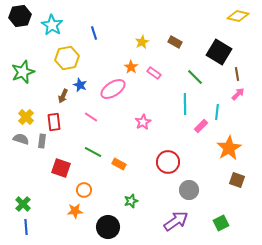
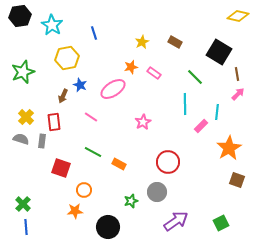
orange star at (131, 67): rotated 24 degrees clockwise
gray circle at (189, 190): moved 32 px left, 2 px down
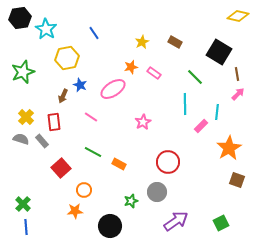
black hexagon at (20, 16): moved 2 px down
cyan star at (52, 25): moved 6 px left, 4 px down
blue line at (94, 33): rotated 16 degrees counterclockwise
gray rectangle at (42, 141): rotated 48 degrees counterclockwise
red square at (61, 168): rotated 30 degrees clockwise
black circle at (108, 227): moved 2 px right, 1 px up
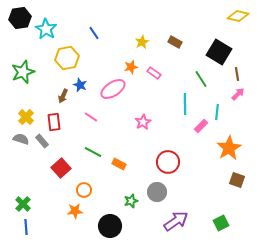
green line at (195, 77): moved 6 px right, 2 px down; rotated 12 degrees clockwise
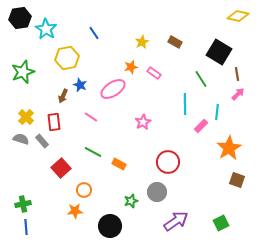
green cross at (23, 204): rotated 35 degrees clockwise
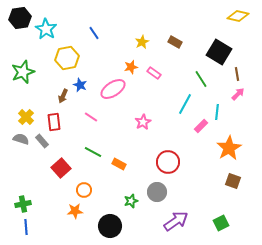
cyan line at (185, 104): rotated 30 degrees clockwise
brown square at (237, 180): moved 4 px left, 1 px down
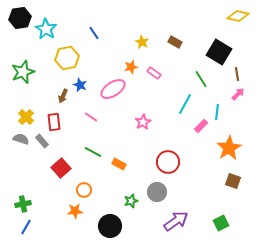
yellow star at (142, 42): rotated 16 degrees counterclockwise
blue line at (26, 227): rotated 35 degrees clockwise
